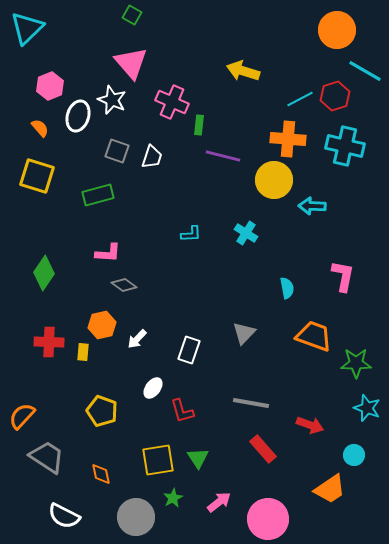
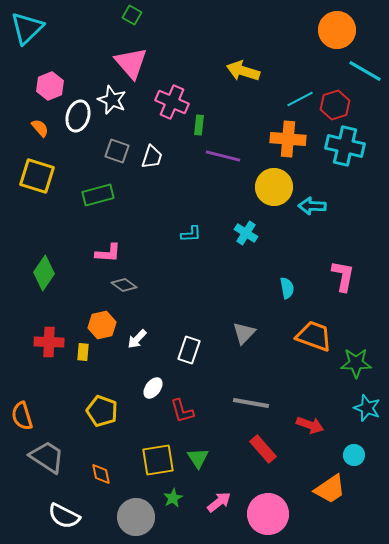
red hexagon at (335, 96): moved 9 px down
yellow circle at (274, 180): moved 7 px down
orange semicircle at (22, 416): rotated 60 degrees counterclockwise
pink circle at (268, 519): moved 5 px up
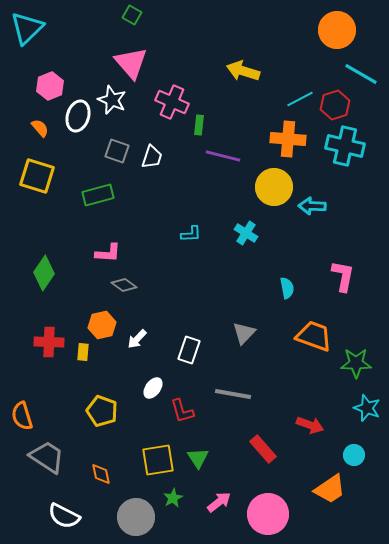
cyan line at (365, 71): moved 4 px left, 3 px down
gray line at (251, 403): moved 18 px left, 9 px up
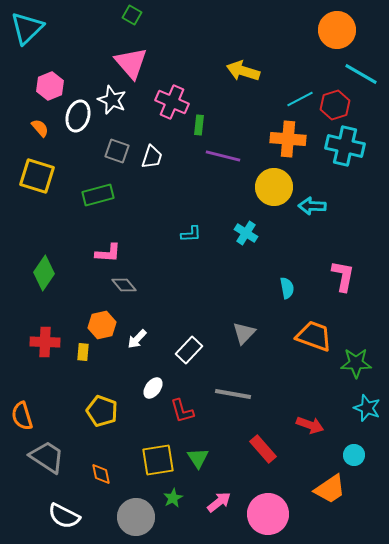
gray diamond at (124, 285): rotated 15 degrees clockwise
red cross at (49, 342): moved 4 px left
white rectangle at (189, 350): rotated 24 degrees clockwise
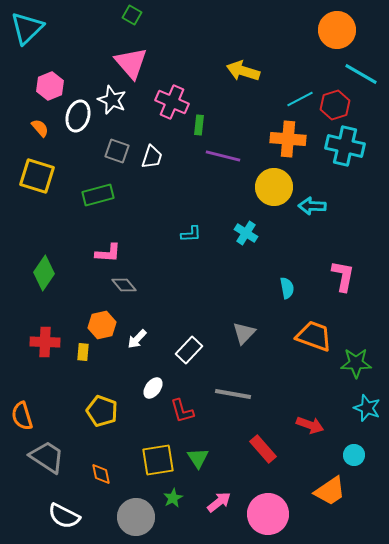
orange trapezoid at (330, 489): moved 2 px down
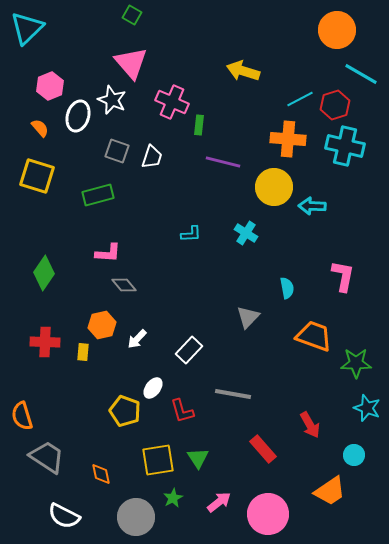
purple line at (223, 156): moved 6 px down
gray triangle at (244, 333): moved 4 px right, 16 px up
yellow pentagon at (102, 411): moved 23 px right
red arrow at (310, 425): rotated 40 degrees clockwise
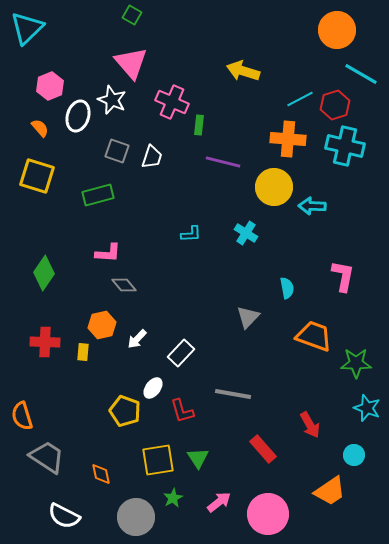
white rectangle at (189, 350): moved 8 px left, 3 px down
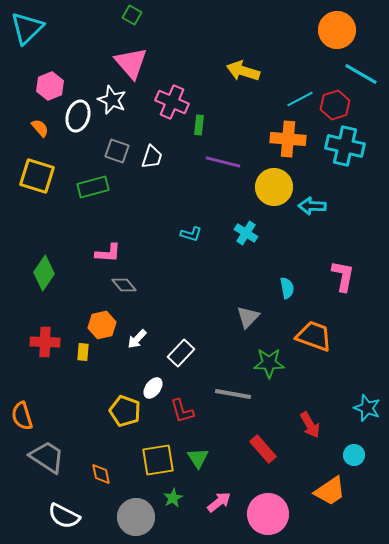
green rectangle at (98, 195): moved 5 px left, 8 px up
cyan L-shape at (191, 234): rotated 20 degrees clockwise
green star at (356, 363): moved 87 px left
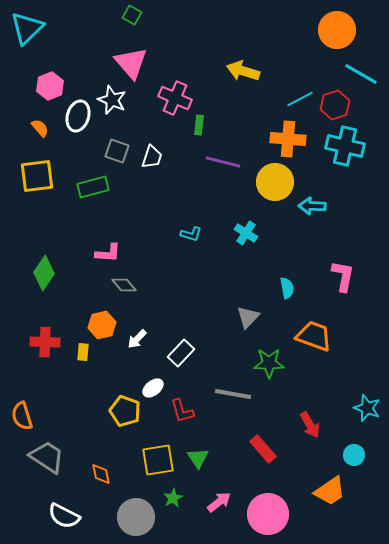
pink cross at (172, 102): moved 3 px right, 4 px up
yellow square at (37, 176): rotated 24 degrees counterclockwise
yellow circle at (274, 187): moved 1 px right, 5 px up
white ellipse at (153, 388): rotated 15 degrees clockwise
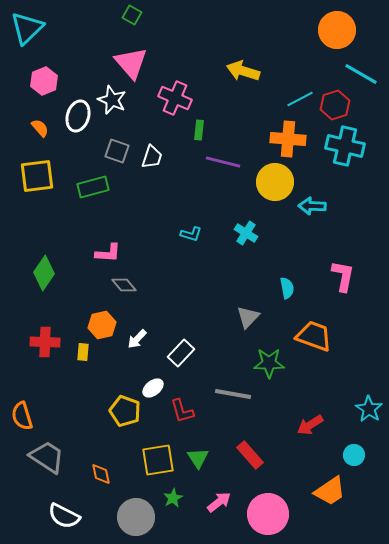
pink hexagon at (50, 86): moved 6 px left, 5 px up
green rectangle at (199, 125): moved 5 px down
cyan star at (367, 408): moved 2 px right, 1 px down; rotated 12 degrees clockwise
red arrow at (310, 425): rotated 88 degrees clockwise
red rectangle at (263, 449): moved 13 px left, 6 px down
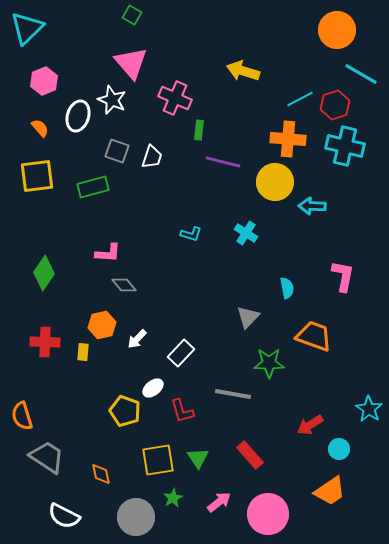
cyan circle at (354, 455): moved 15 px left, 6 px up
